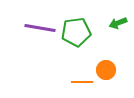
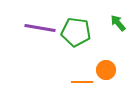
green arrow: rotated 72 degrees clockwise
green pentagon: rotated 16 degrees clockwise
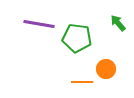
purple line: moved 1 px left, 4 px up
green pentagon: moved 1 px right, 6 px down
orange circle: moved 1 px up
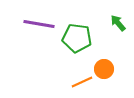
orange circle: moved 2 px left
orange line: rotated 25 degrees counterclockwise
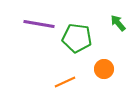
orange line: moved 17 px left
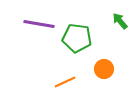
green arrow: moved 2 px right, 2 px up
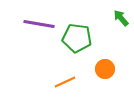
green arrow: moved 1 px right, 3 px up
orange circle: moved 1 px right
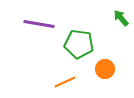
green pentagon: moved 2 px right, 6 px down
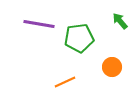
green arrow: moved 1 px left, 3 px down
green pentagon: moved 6 px up; rotated 16 degrees counterclockwise
orange circle: moved 7 px right, 2 px up
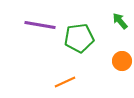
purple line: moved 1 px right, 1 px down
orange circle: moved 10 px right, 6 px up
